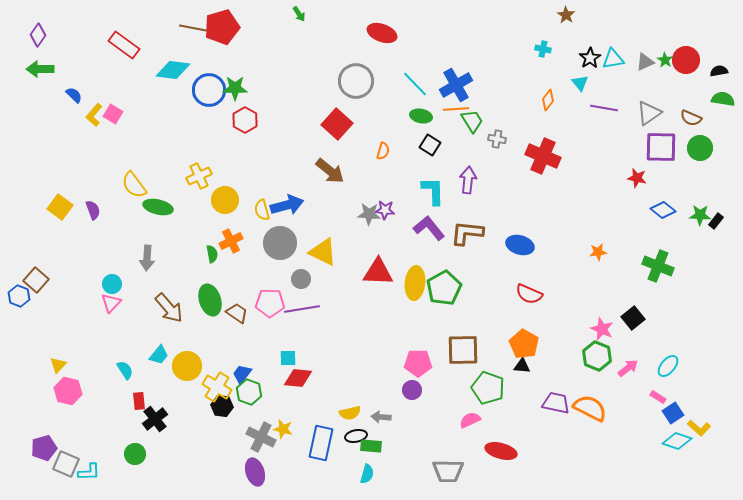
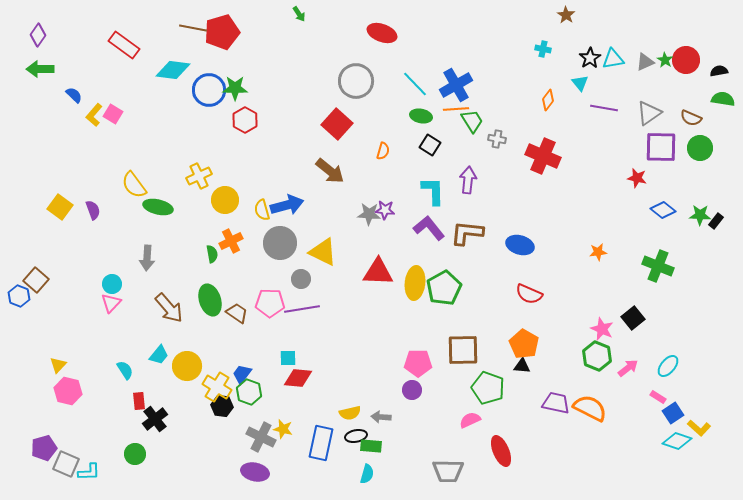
red pentagon at (222, 27): moved 5 px down
red ellipse at (501, 451): rotated 52 degrees clockwise
purple ellipse at (255, 472): rotated 60 degrees counterclockwise
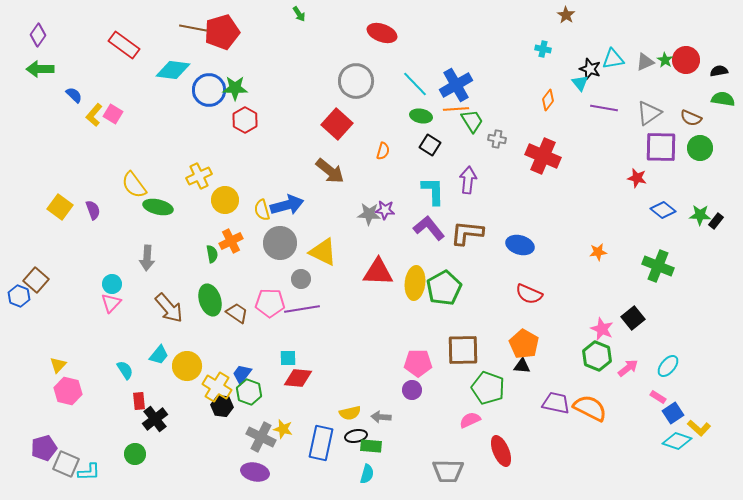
black star at (590, 58): moved 11 px down; rotated 20 degrees counterclockwise
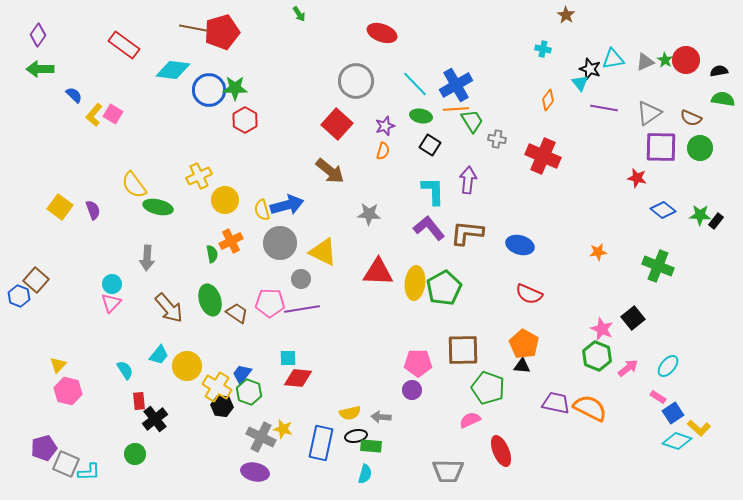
purple star at (385, 210): moved 84 px up; rotated 24 degrees counterclockwise
cyan semicircle at (367, 474): moved 2 px left
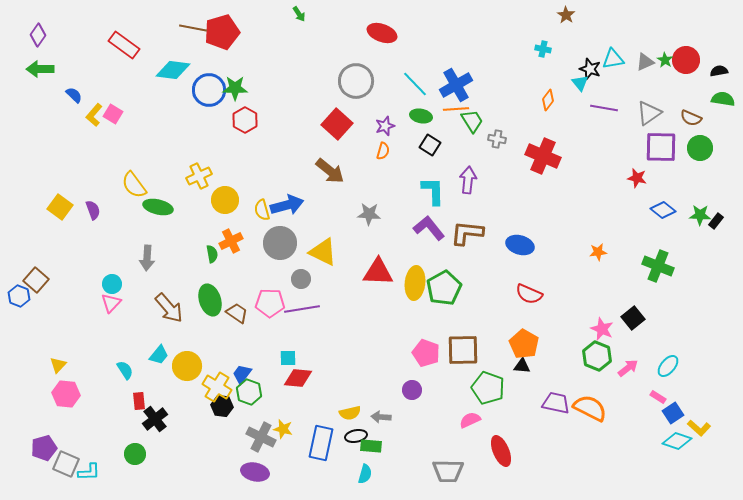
pink pentagon at (418, 363): moved 8 px right, 10 px up; rotated 20 degrees clockwise
pink hexagon at (68, 391): moved 2 px left, 3 px down; rotated 8 degrees counterclockwise
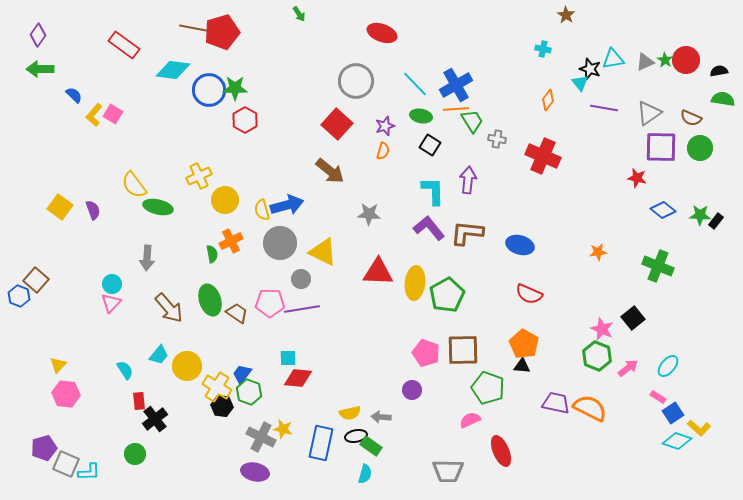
green pentagon at (444, 288): moved 3 px right, 7 px down
green rectangle at (371, 446): rotated 30 degrees clockwise
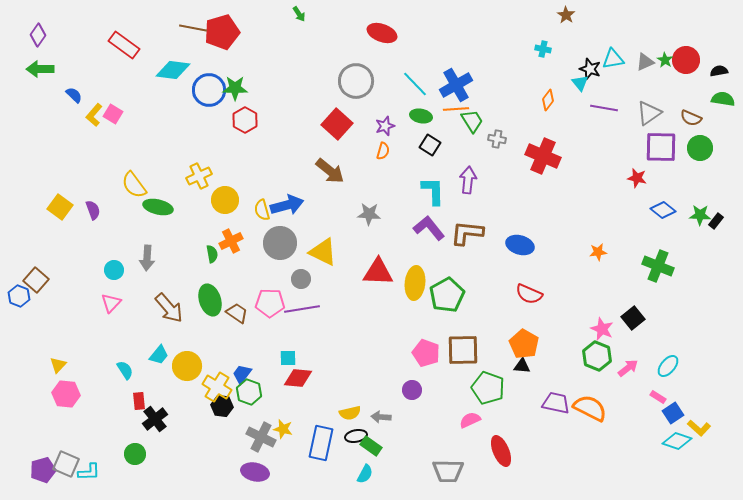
cyan circle at (112, 284): moved 2 px right, 14 px up
purple pentagon at (44, 448): moved 1 px left, 22 px down
cyan semicircle at (365, 474): rotated 12 degrees clockwise
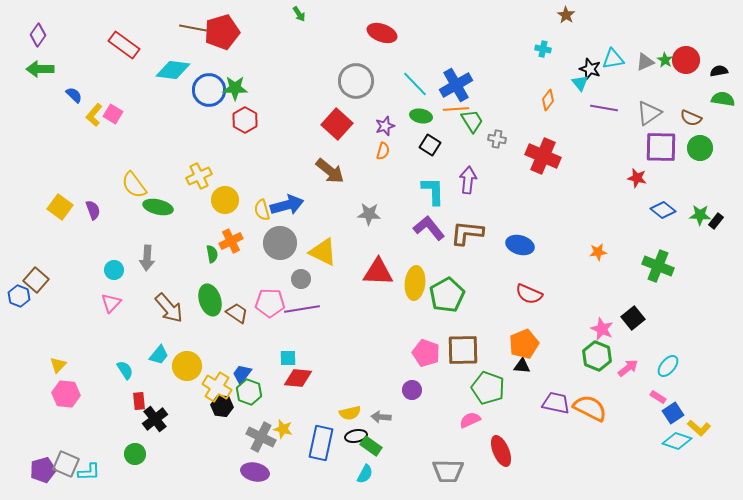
orange pentagon at (524, 344): rotated 20 degrees clockwise
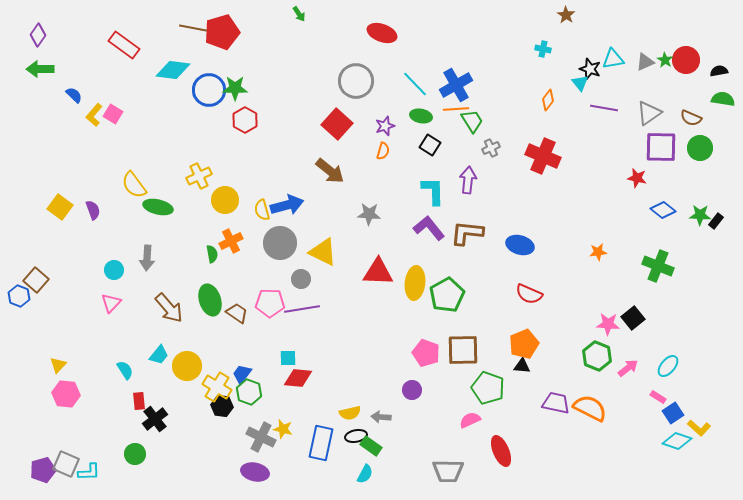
gray cross at (497, 139): moved 6 px left, 9 px down; rotated 36 degrees counterclockwise
pink star at (602, 329): moved 6 px right, 5 px up; rotated 20 degrees counterclockwise
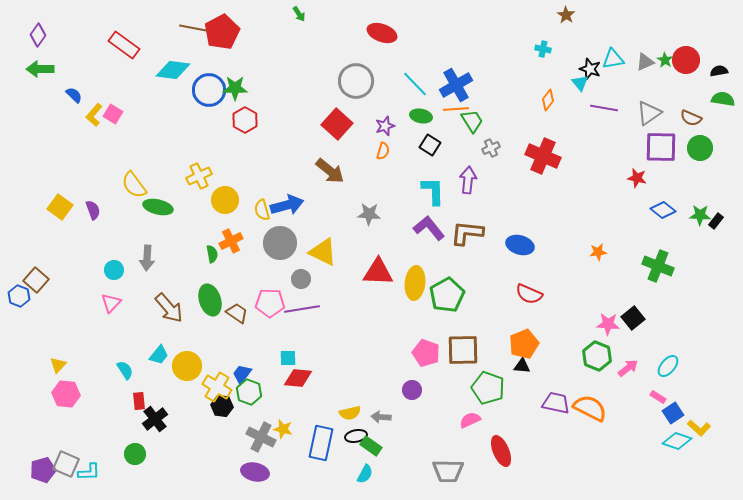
red pentagon at (222, 32): rotated 12 degrees counterclockwise
